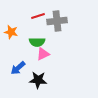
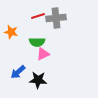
gray cross: moved 1 px left, 3 px up
blue arrow: moved 4 px down
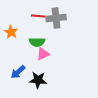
red line: rotated 24 degrees clockwise
orange star: rotated 16 degrees clockwise
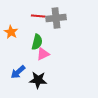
green semicircle: rotated 77 degrees counterclockwise
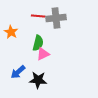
green semicircle: moved 1 px right, 1 px down
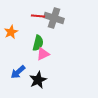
gray cross: moved 2 px left; rotated 24 degrees clockwise
orange star: rotated 16 degrees clockwise
black star: rotated 30 degrees counterclockwise
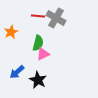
gray cross: moved 2 px right; rotated 12 degrees clockwise
blue arrow: moved 1 px left
black star: rotated 18 degrees counterclockwise
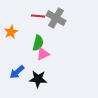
black star: moved 1 px up; rotated 24 degrees counterclockwise
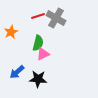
red line: rotated 24 degrees counterclockwise
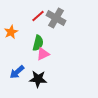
red line: rotated 24 degrees counterclockwise
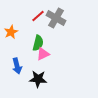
blue arrow: moved 6 px up; rotated 63 degrees counterclockwise
